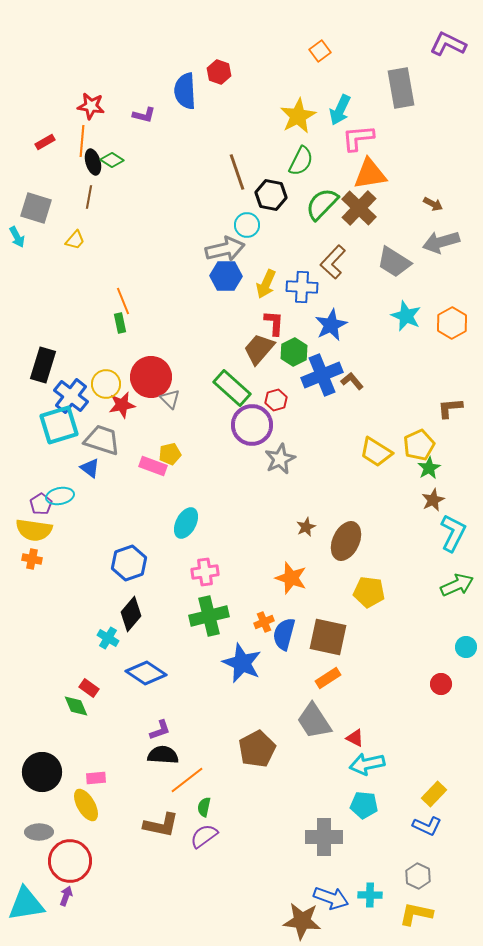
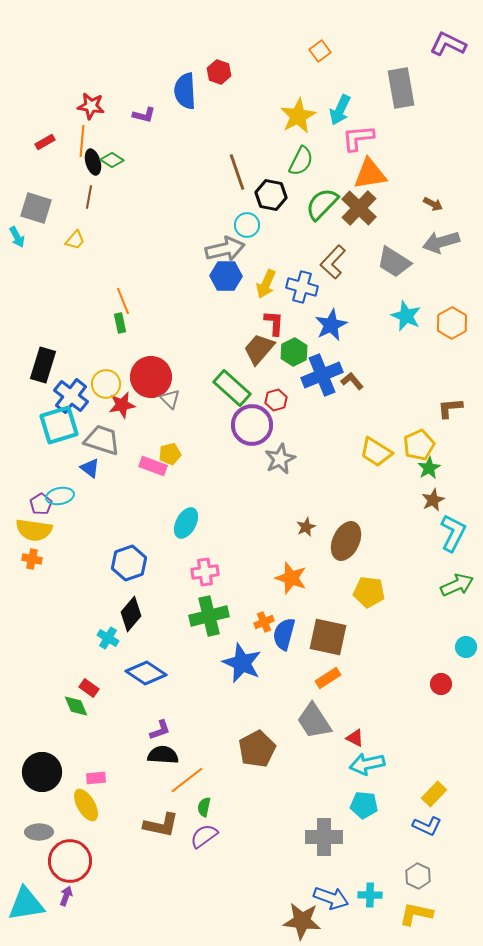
blue cross at (302, 287): rotated 12 degrees clockwise
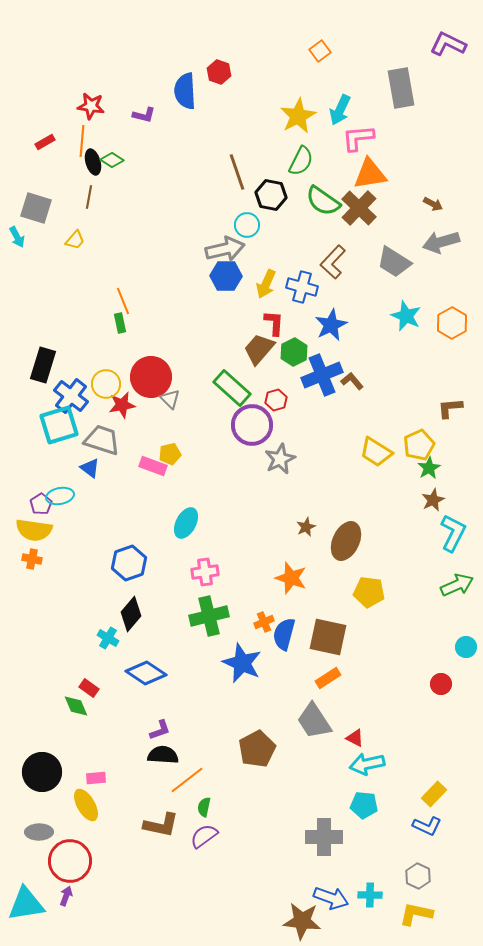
green semicircle at (322, 204): moved 1 px right, 3 px up; rotated 99 degrees counterclockwise
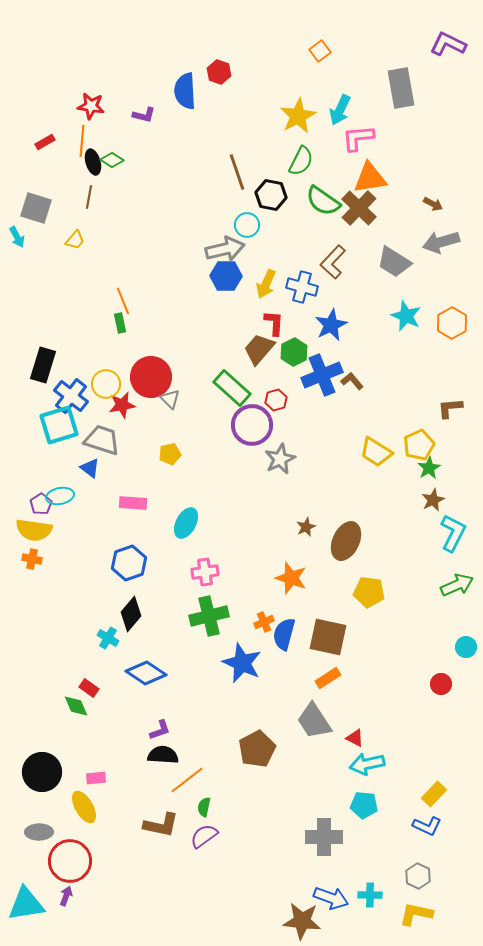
orange triangle at (370, 174): moved 4 px down
pink rectangle at (153, 466): moved 20 px left, 37 px down; rotated 16 degrees counterclockwise
yellow ellipse at (86, 805): moved 2 px left, 2 px down
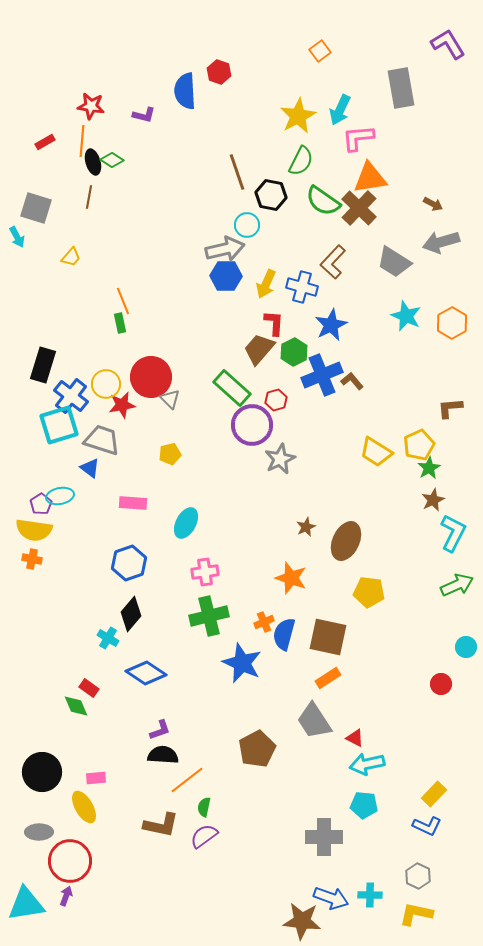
purple L-shape at (448, 44): rotated 33 degrees clockwise
yellow trapezoid at (75, 240): moved 4 px left, 17 px down
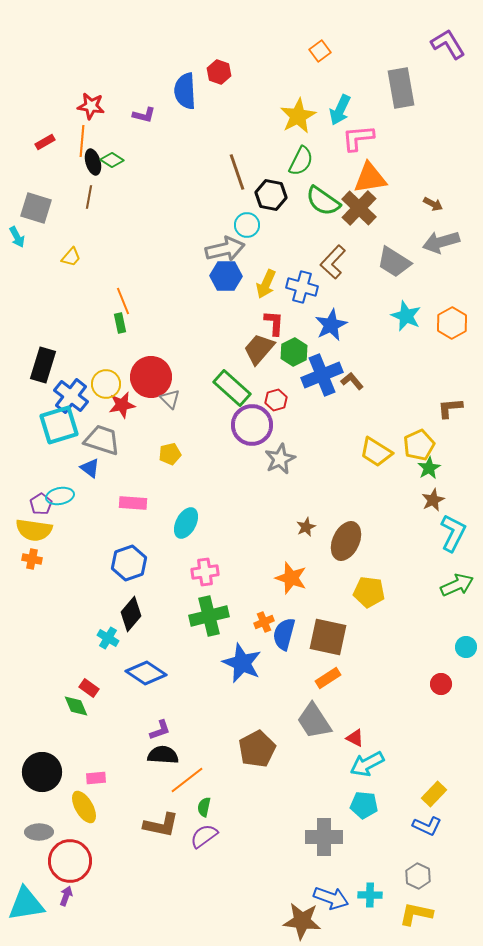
cyan arrow at (367, 764): rotated 16 degrees counterclockwise
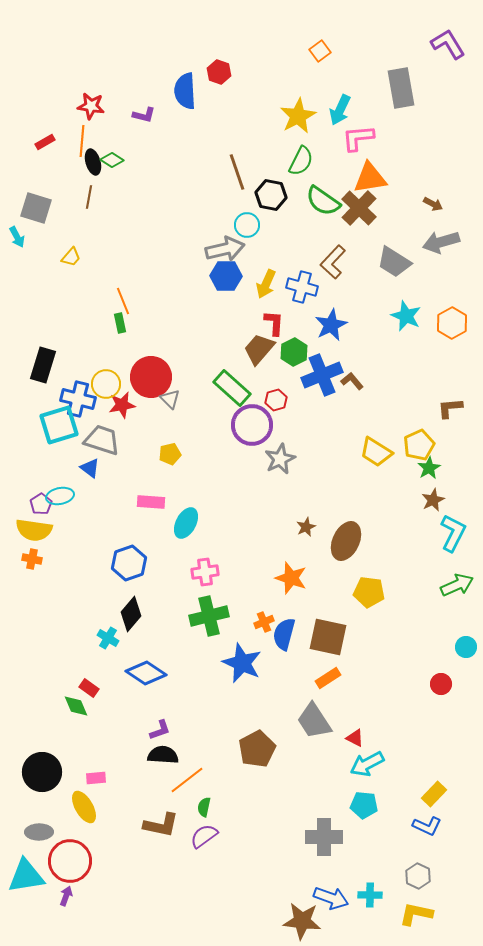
blue cross at (71, 396): moved 7 px right, 3 px down; rotated 24 degrees counterclockwise
pink rectangle at (133, 503): moved 18 px right, 1 px up
cyan triangle at (26, 904): moved 28 px up
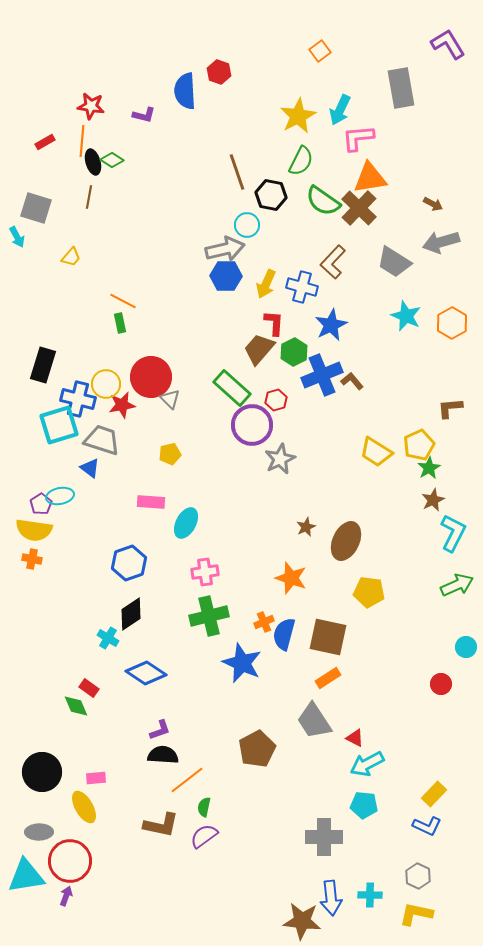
orange line at (123, 301): rotated 40 degrees counterclockwise
black diamond at (131, 614): rotated 16 degrees clockwise
blue arrow at (331, 898): rotated 64 degrees clockwise
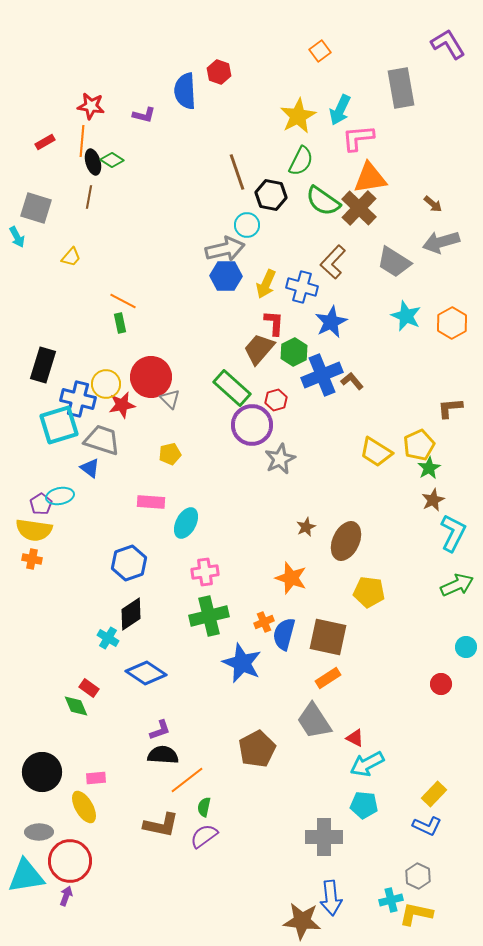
brown arrow at (433, 204): rotated 12 degrees clockwise
blue star at (331, 325): moved 3 px up
cyan cross at (370, 895): moved 21 px right, 5 px down; rotated 15 degrees counterclockwise
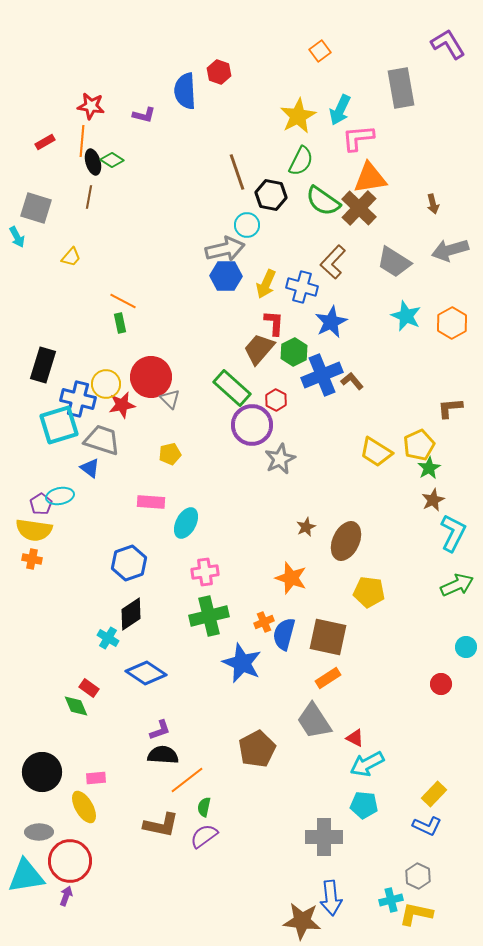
brown arrow at (433, 204): rotated 36 degrees clockwise
gray arrow at (441, 242): moved 9 px right, 8 px down
red hexagon at (276, 400): rotated 15 degrees counterclockwise
